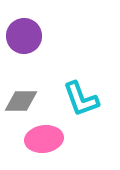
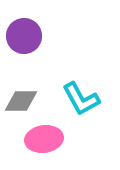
cyan L-shape: rotated 9 degrees counterclockwise
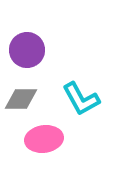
purple circle: moved 3 px right, 14 px down
gray diamond: moved 2 px up
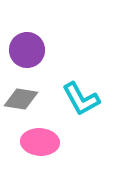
gray diamond: rotated 8 degrees clockwise
pink ellipse: moved 4 px left, 3 px down; rotated 12 degrees clockwise
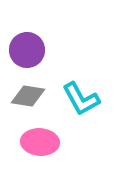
gray diamond: moved 7 px right, 3 px up
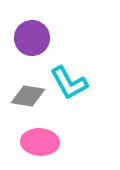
purple circle: moved 5 px right, 12 px up
cyan L-shape: moved 12 px left, 16 px up
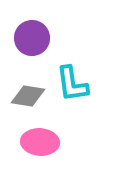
cyan L-shape: moved 3 px right, 1 px down; rotated 21 degrees clockwise
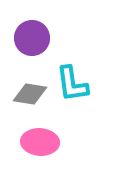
gray diamond: moved 2 px right, 2 px up
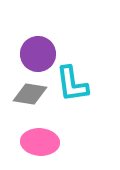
purple circle: moved 6 px right, 16 px down
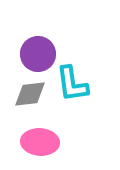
gray diamond: rotated 16 degrees counterclockwise
